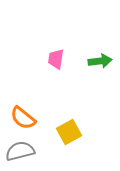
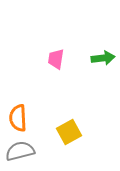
green arrow: moved 3 px right, 3 px up
orange semicircle: moved 5 px left; rotated 48 degrees clockwise
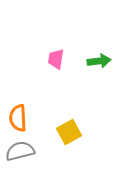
green arrow: moved 4 px left, 3 px down
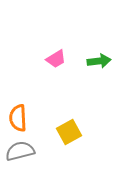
pink trapezoid: rotated 130 degrees counterclockwise
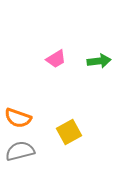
orange semicircle: rotated 68 degrees counterclockwise
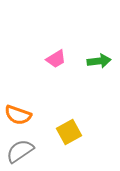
orange semicircle: moved 3 px up
gray semicircle: rotated 20 degrees counterclockwise
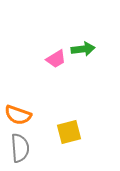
green arrow: moved 16 px left, 12 px up
yellow square: rotated 15 degrees clockwise
gray semicircle: moved 3 px up; rotated 120 degrees clockwise
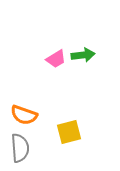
green arrow: moved 6 px down
orange semicircle: moved 6 px right
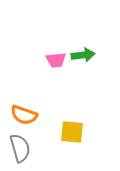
pink trapezoid: moved 1 px down; rotated 25 degrees clockwise
yellow square: moved 3 px right; rotated 20 degrees clockwise
gray semicircle: rotated 12 degrees counterclockwise
